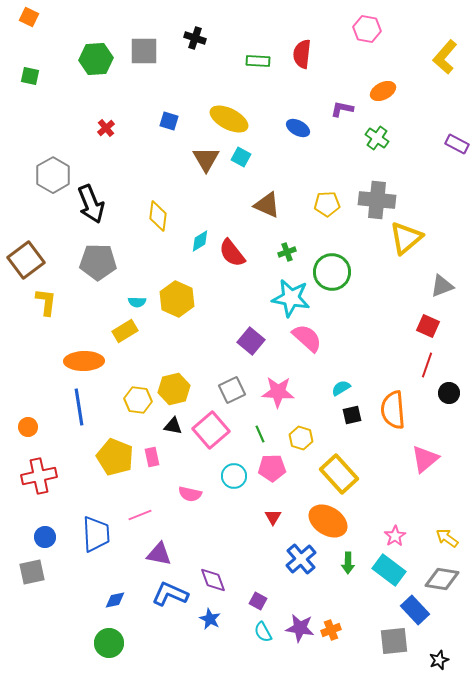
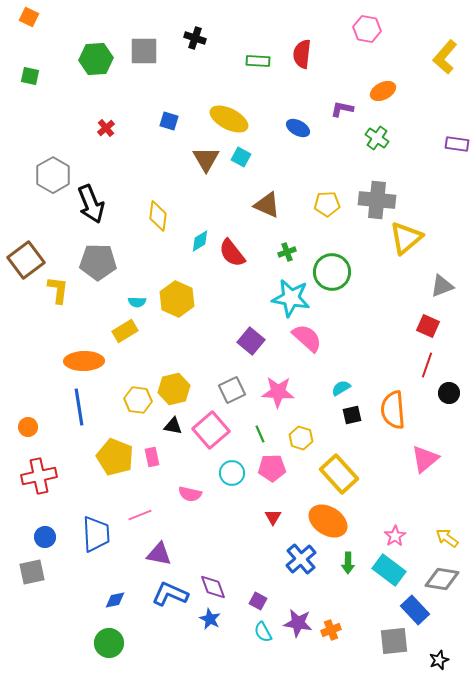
purple rectangle at (457, 144): rotated 20 degrees counterclockwise
yellow L-shape at (46, 302): moved 12 px right, 12 px up
cyan circle at (234, 476): moved 2 px left, 3 px up
purple diamond at (213, 580): moved 7 px down
purple star at (300, 628): moved 2 px left, 5 px up
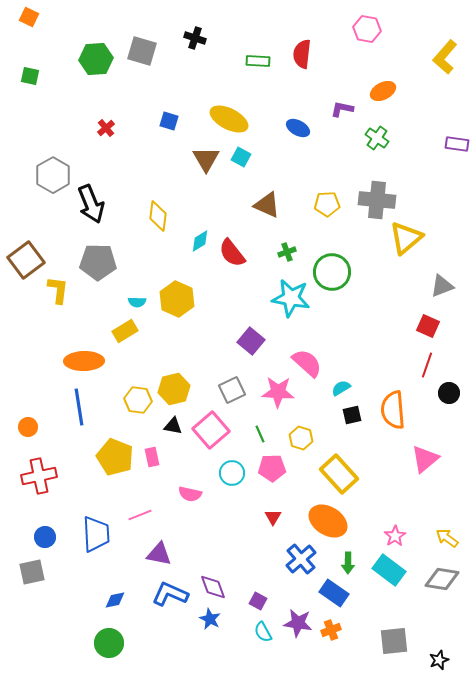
gray square at (144, 51): moved 2 px left; rotated 16 degrees clockwise
pink semicircle at (307, 338): moved 25 px down
blue rectangle at (415, 610): moved 81 px left, 17 px up; rotated 12 degrees counterclockwise
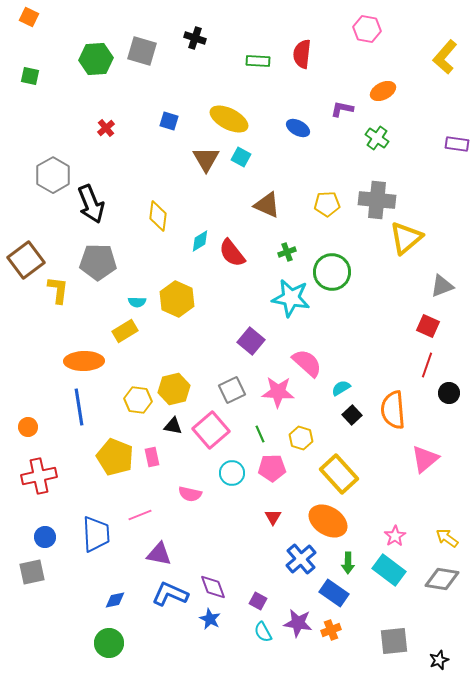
black square at (352, 415): rotated 30 degrees counterclockwise
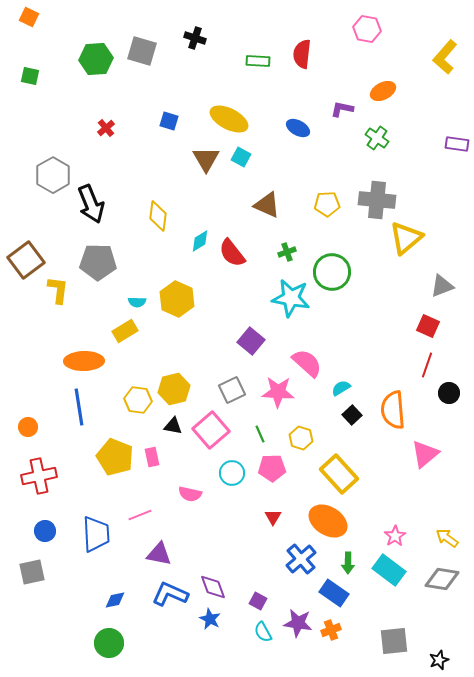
pink triangle at (425, 459): moved 5 px up
blue circle at (45, 537): moved 6 px up
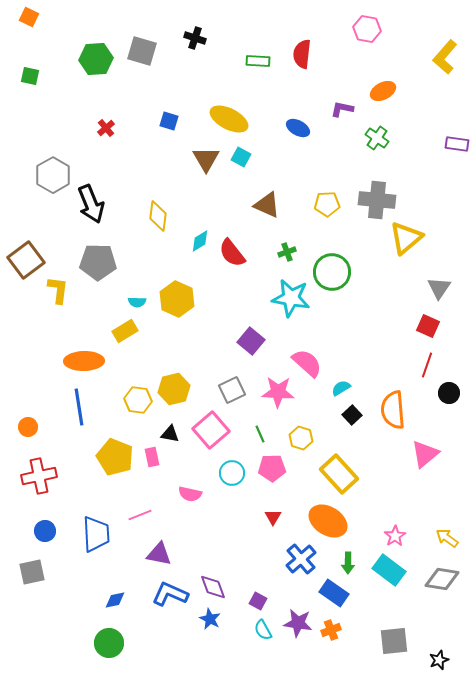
gray triangle at (442, 286): moved 3 px left, 2 px down; rotated 35 degrees counterclockwise
black triangle at (173, 426): moved 3 px left, 8 px down
cyan semicircle at (263, 632): moved 2 px up
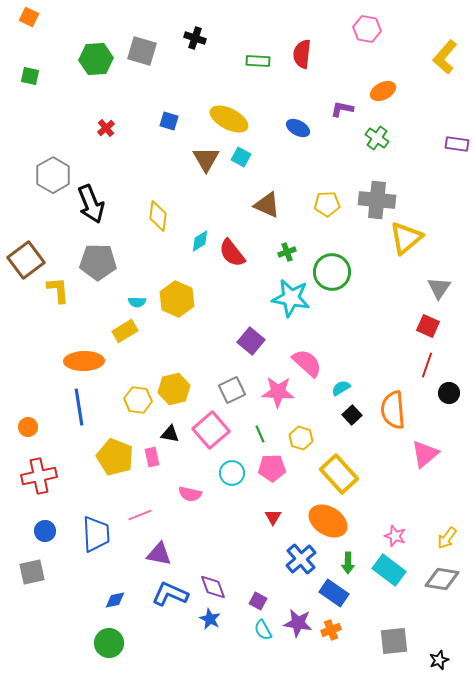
yellow L-shape at (58, 290): rotated 12 degrees counterclockwise
pink star at (395, 536): rotated 20 degrees counterclockwise
yellow arrow at (447, 538): rotated 90 degrees counterclockwise
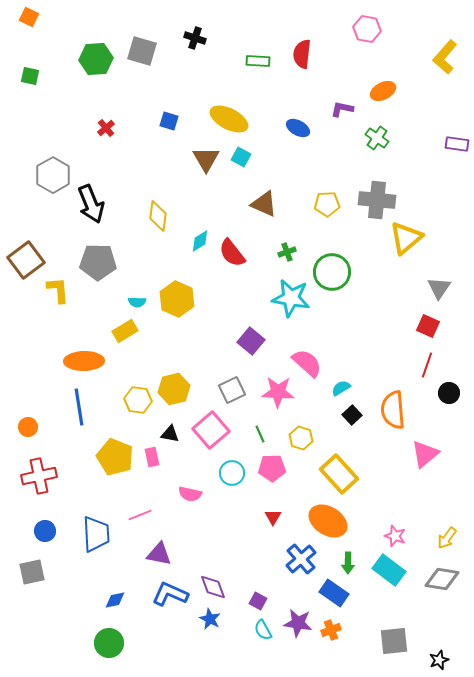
brown triangle at (267, 205): moved 3 px left, 1 px up
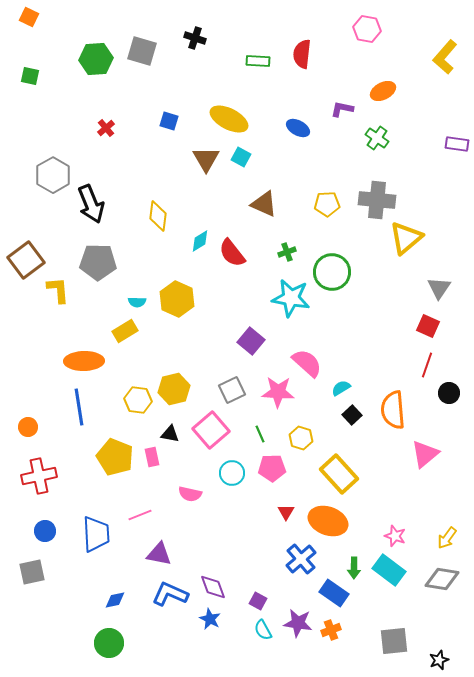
red triangle at (273, 517): moved 13 px right, 5 px up
orange ellipse at (328, 521): rotated 12 degrees counterclockwise
green arrow at (348, 563): moved 6 px right, 5 px down
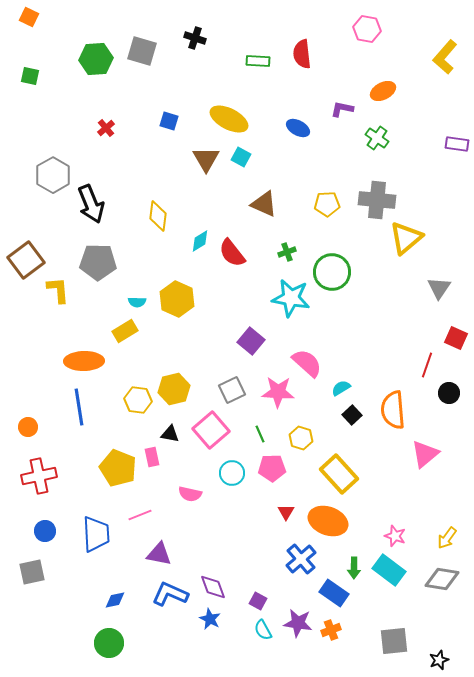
red semicircle at (302, 54): rotated 12 degrees counterclockwise
red square at (428, 326): moved 28 px right, 12 px down
yellow pentagon at (115, 457): moved 3 px right, 11 px down
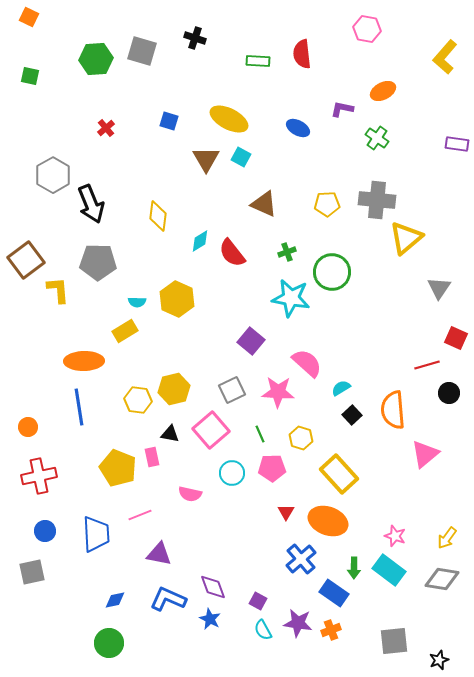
red line at (427, 365): rotated 55 degrees clockwise
blue L-shape at (170, 594): moved 2 px left, 5 px down
